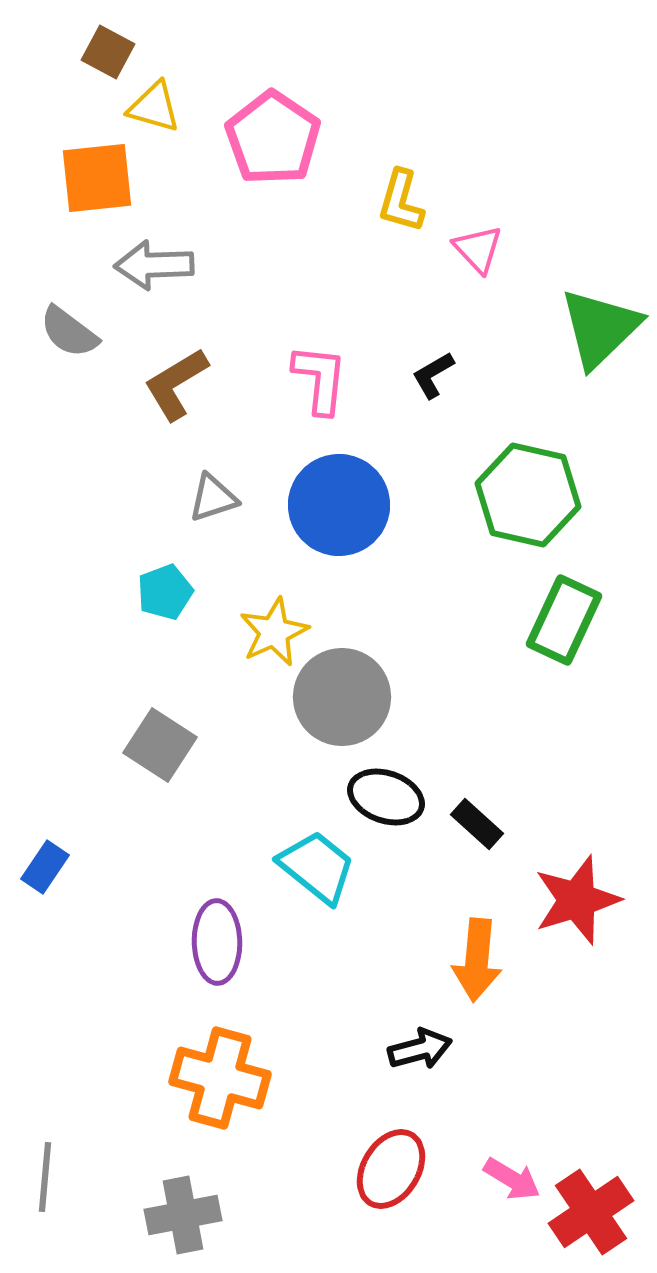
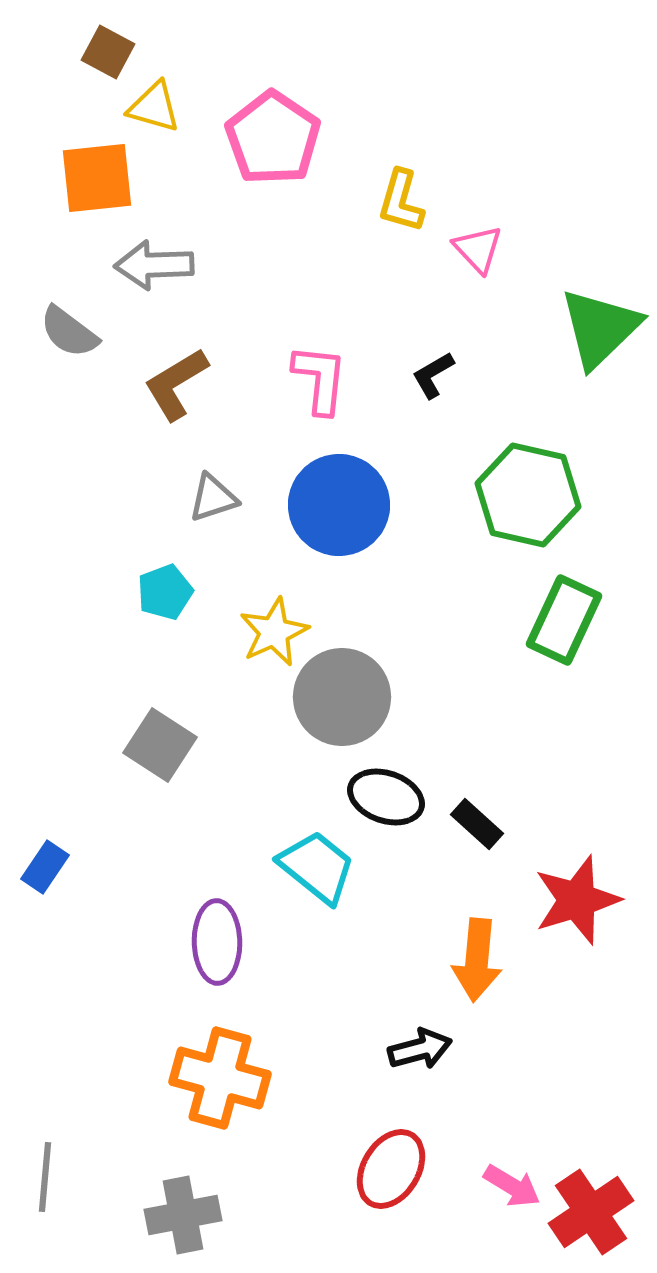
pink arrow: moved 7 px down
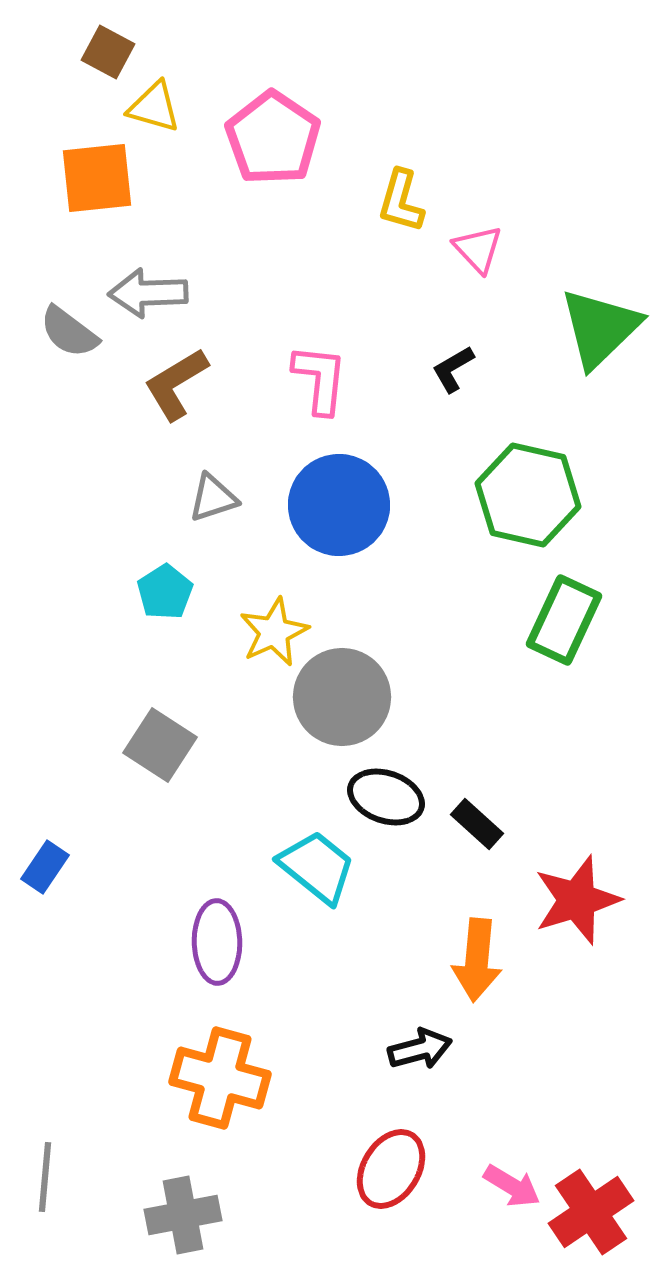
gray arrow: moved 6 px left, 28 px down
black L-shape: moved 20 px right, 6 px up
cyan pentagon: rotated 12 degrees counterclockwise
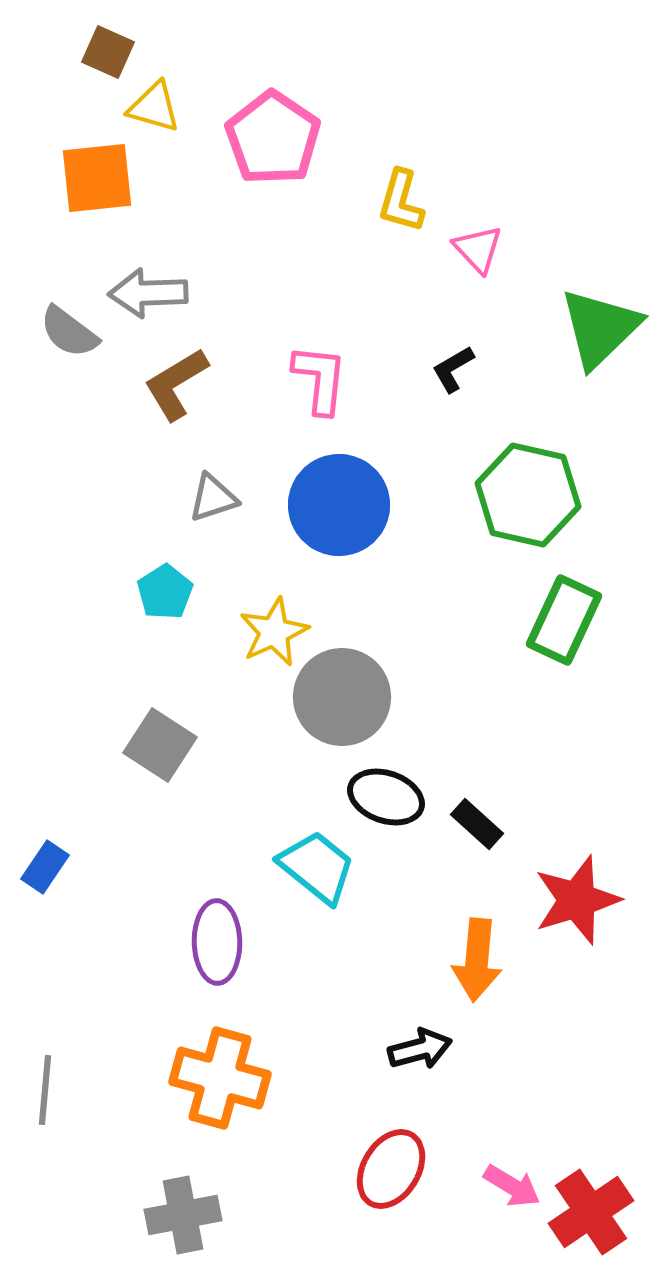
brown square: rotated 4 degrees counterclockwise
gray line: moved 87 px up
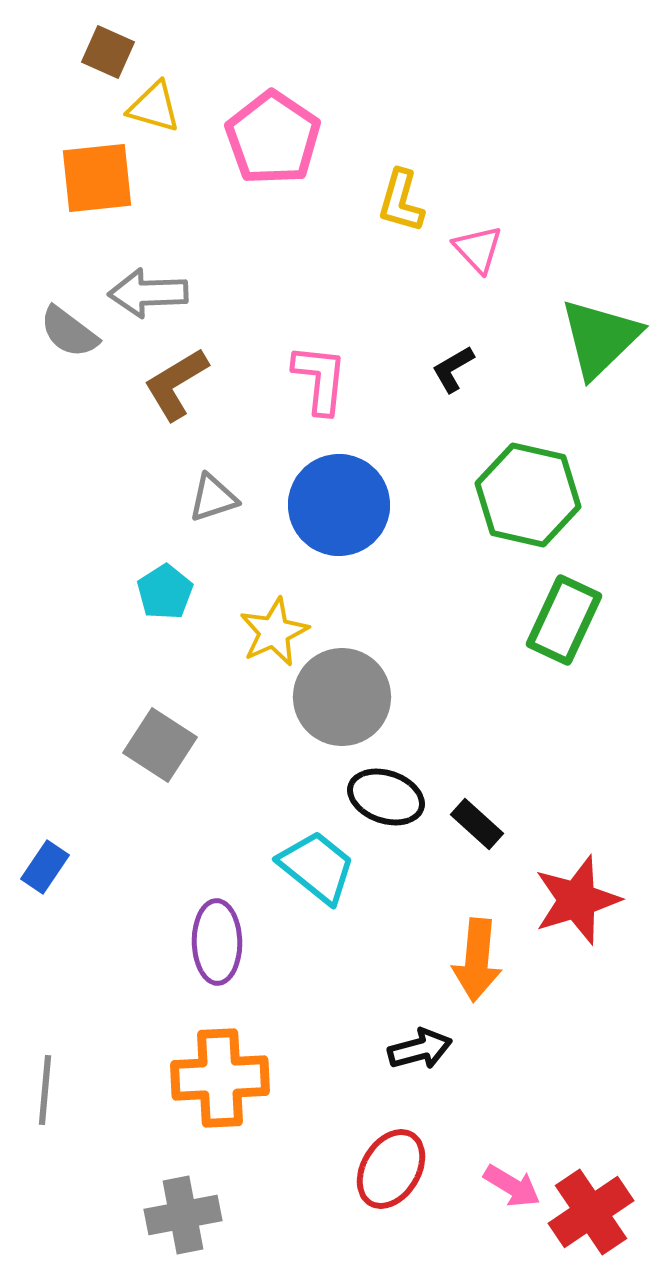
green triangle: moved 10 px down
orange cross: rotated 18 degrees counterclockwise
